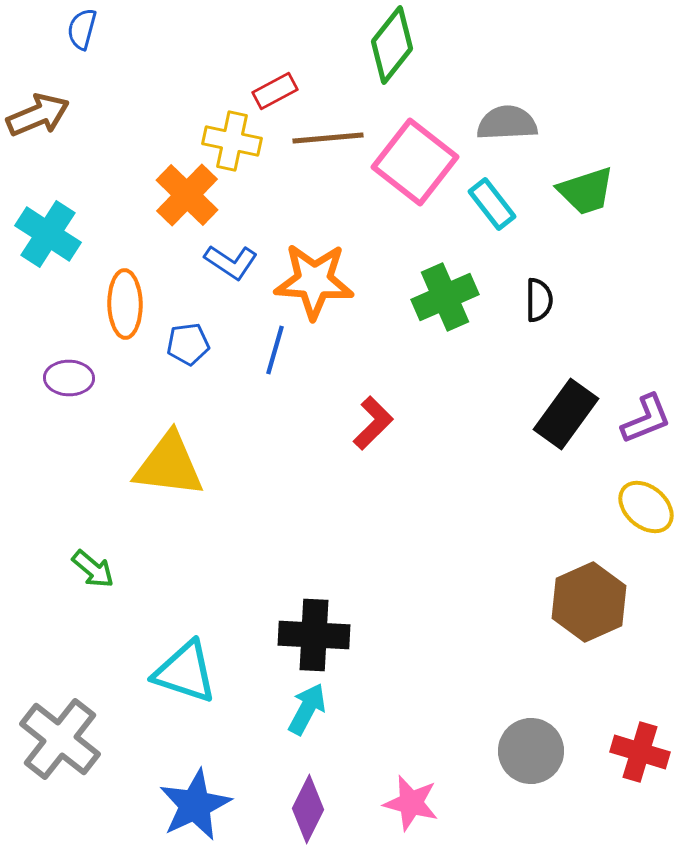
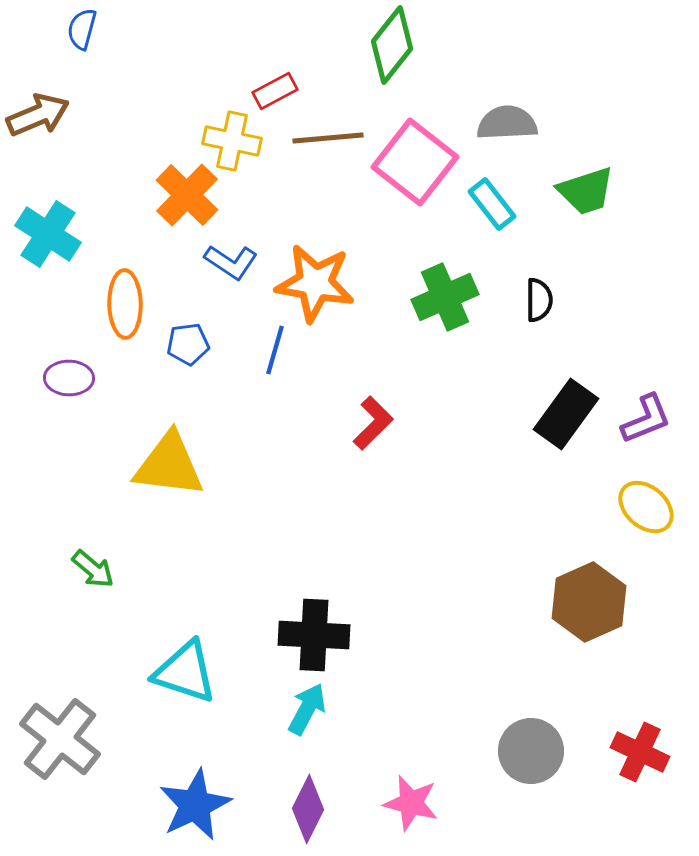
orange star: moved 1 px right, 2 px down; rotated 6 degrees clockwise
red cross: rotated 8 degrees clockwise
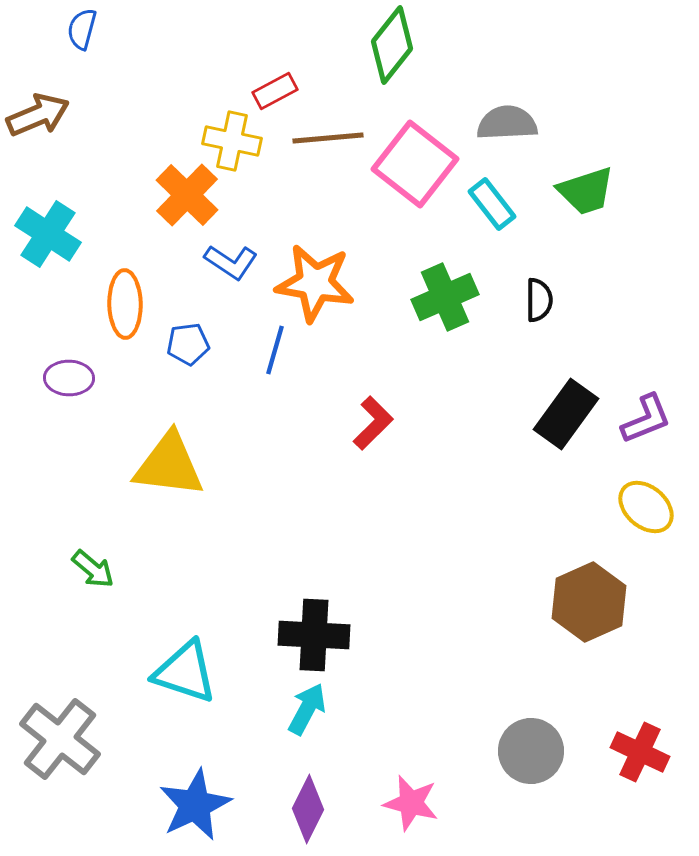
pink square: moved 2 px down
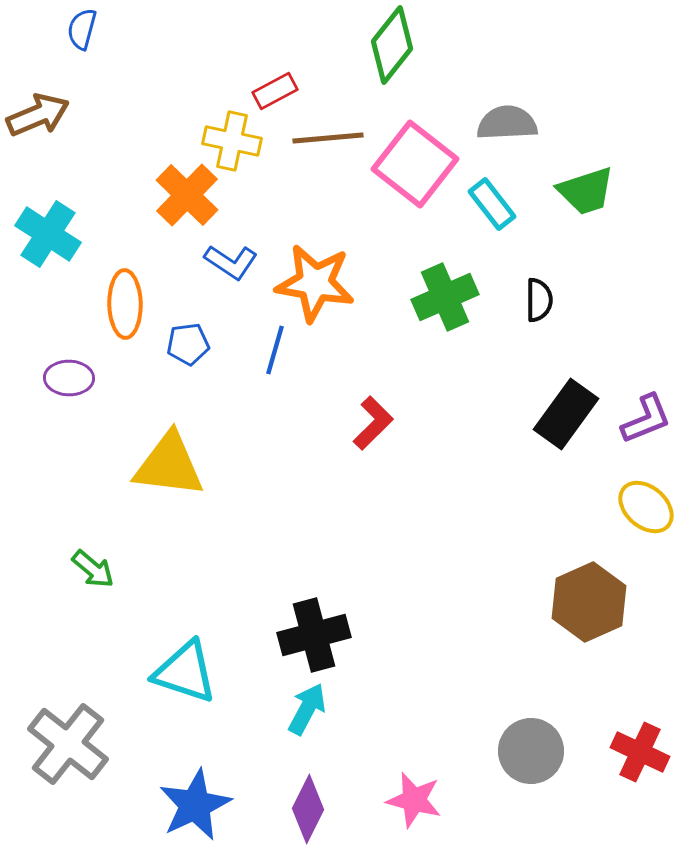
black cross: rotated 18 degrees counterclockwise
gray cross: moved 8 px right, 5 px down
pink star: moved 3 px right, 3 px up
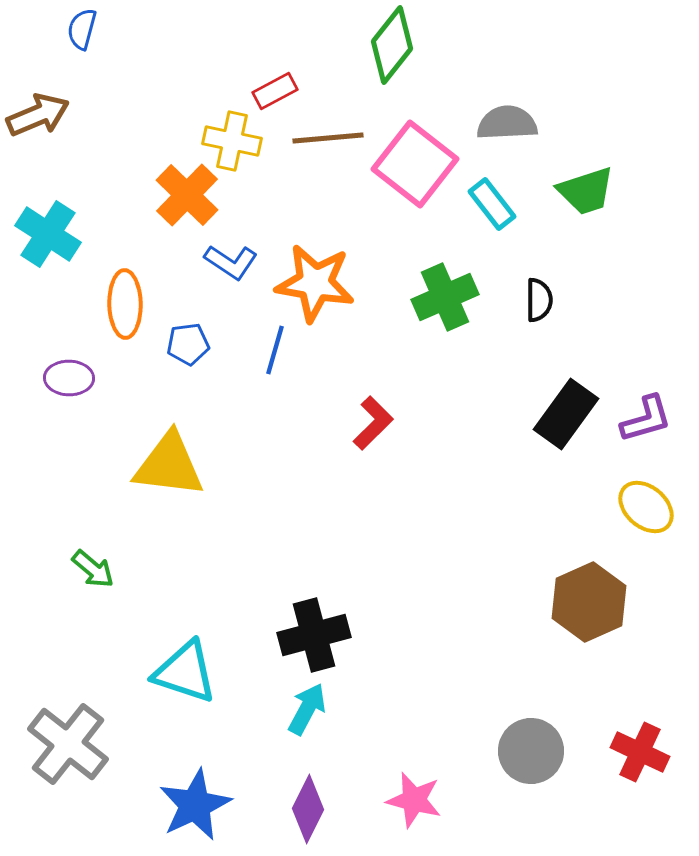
purple L-shape: rotated 6 degrees clockwise
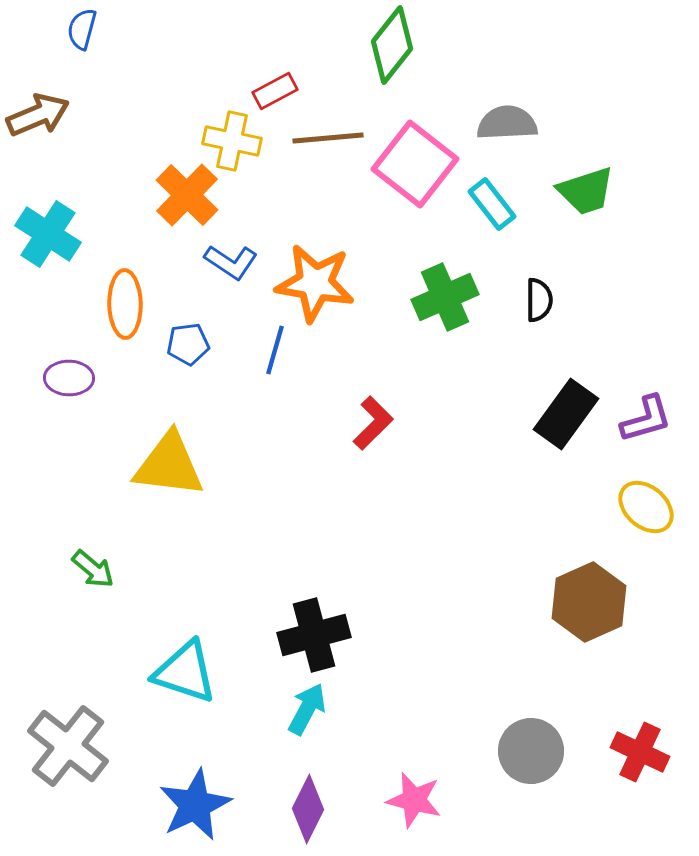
gray cross: moved 2 px down
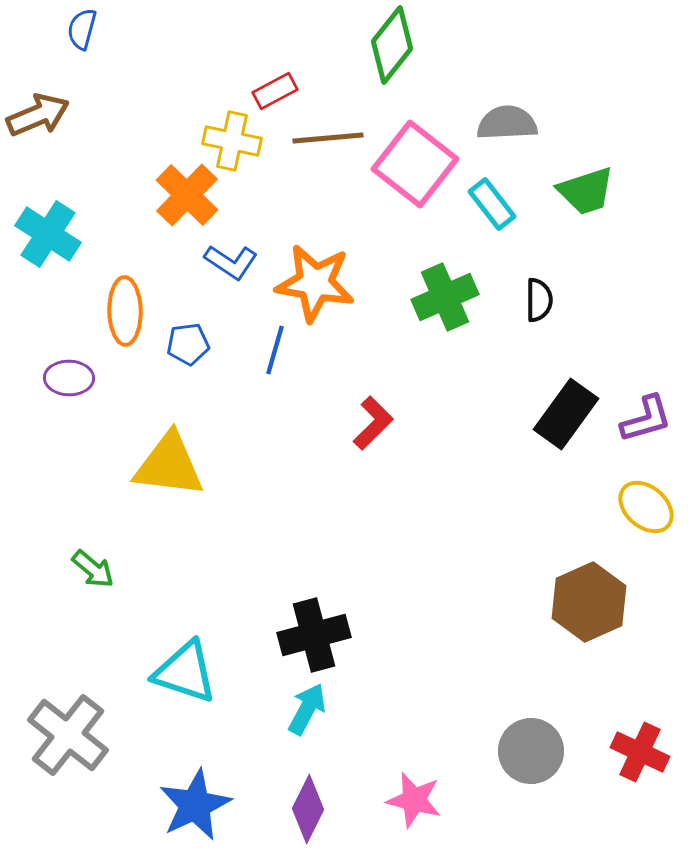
orange ellipse: moved 7 px down
gray cross: moved 11 px up
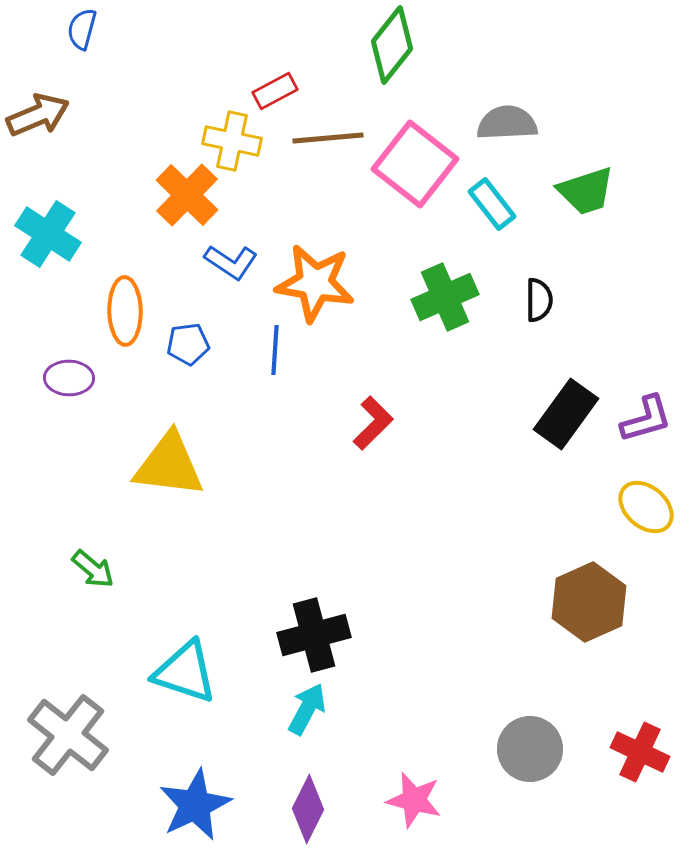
blue line: rotated 12 degrees counterclockwise
gray circle: moved 1 px left, 2 px up
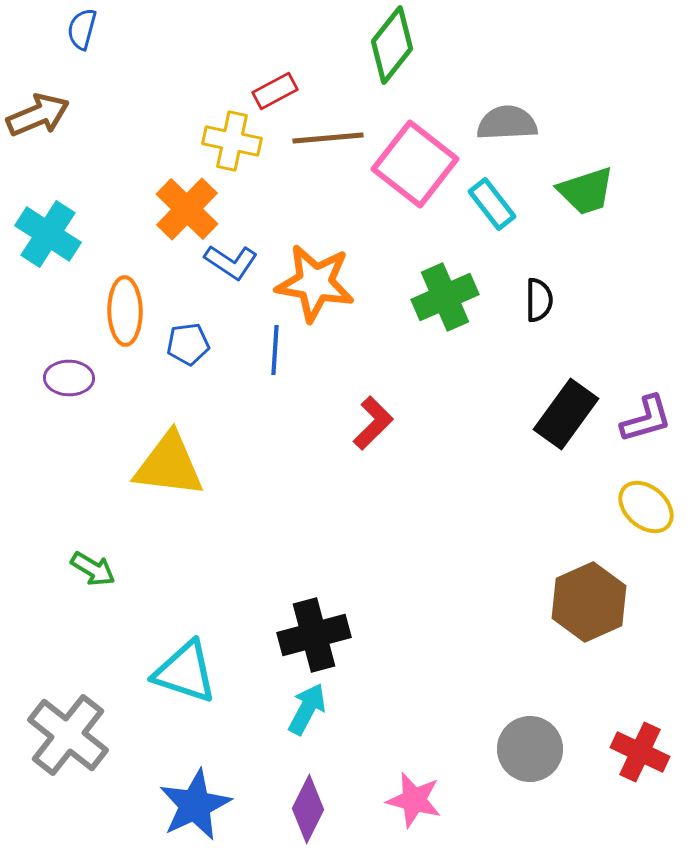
orange cross: moved 14 px down
green arrow: rotated 9 degrees counterclockwise
